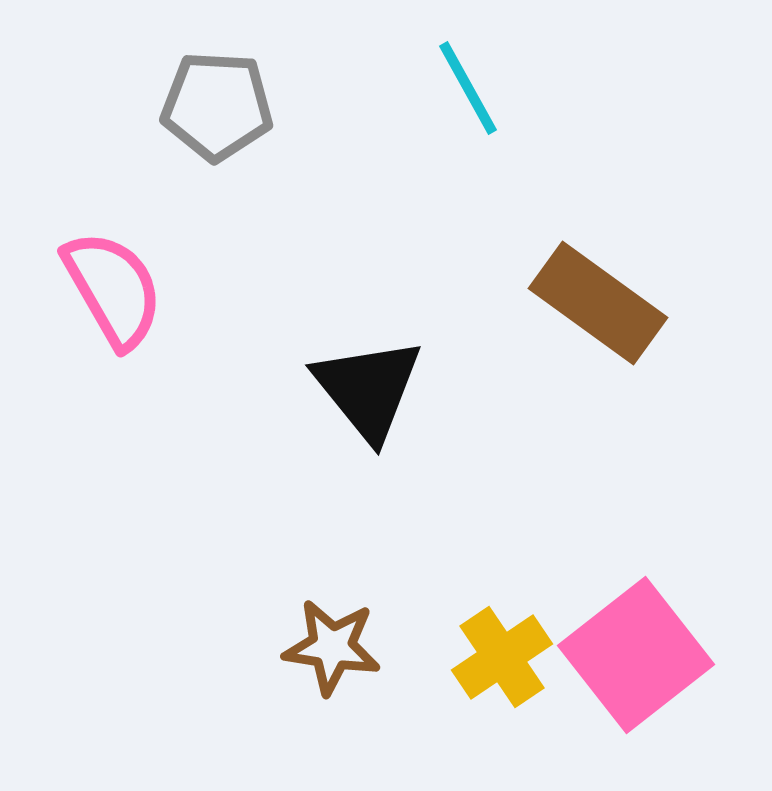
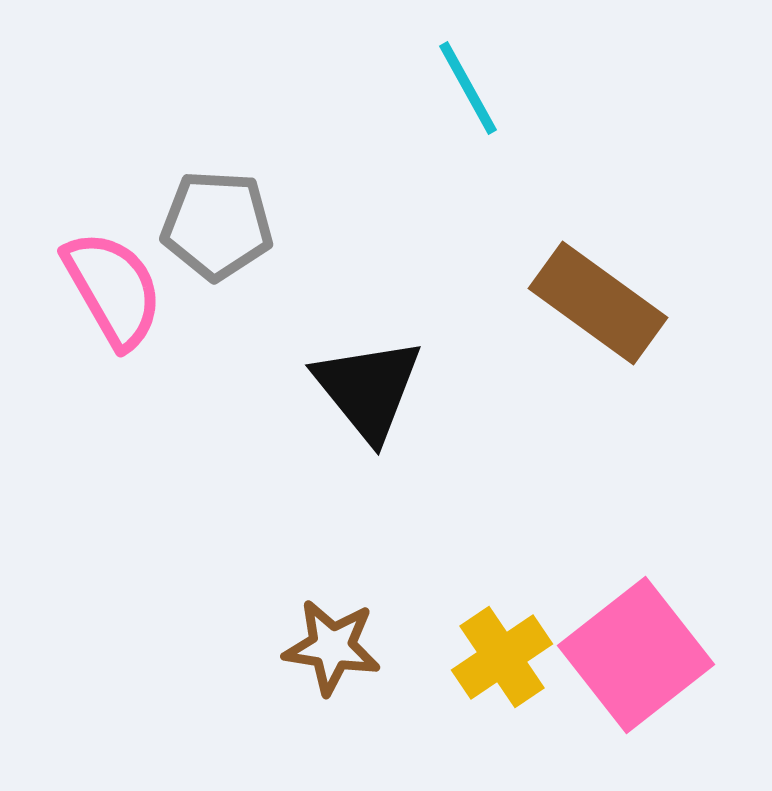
gray pentagon: moved 119 px down
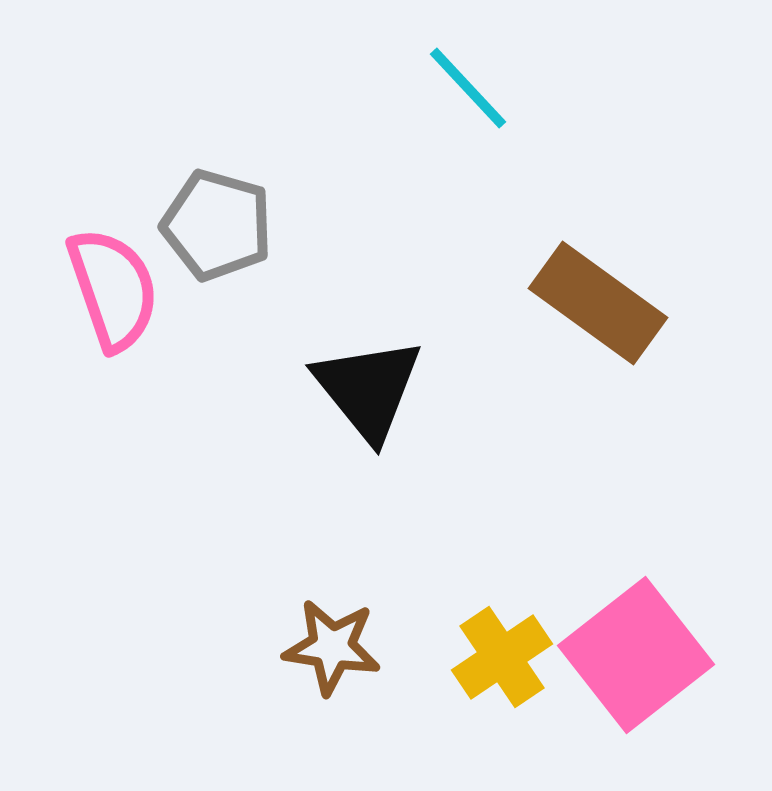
cyan line: rotated 14 degrees counterclockwise
gray pentagon: rotated 13 degrees clockwise
pink semicircle: rotated 11 degrees clockwise
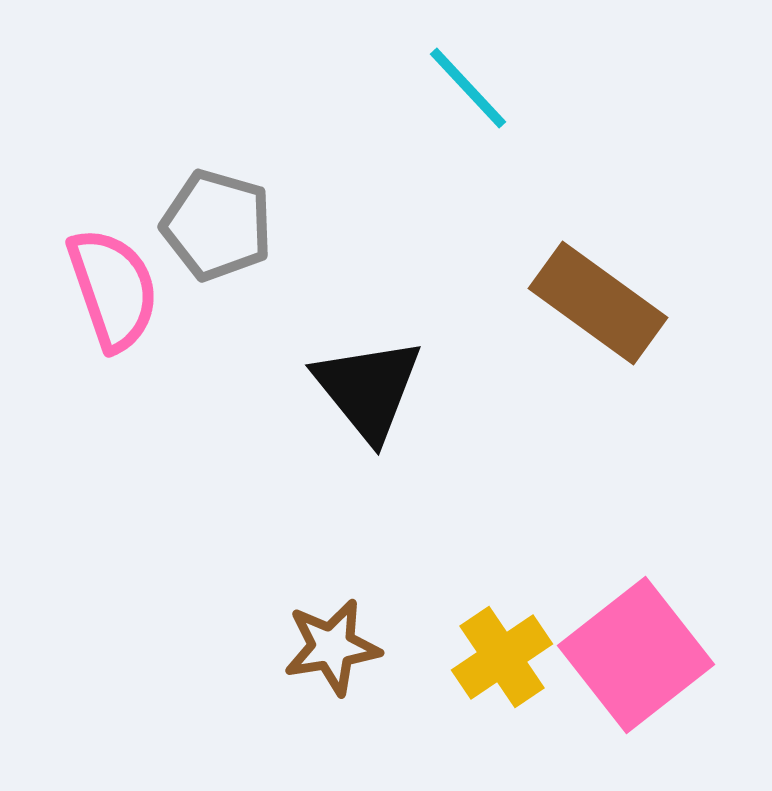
brown star: rotated 18 degrees counterclockwise
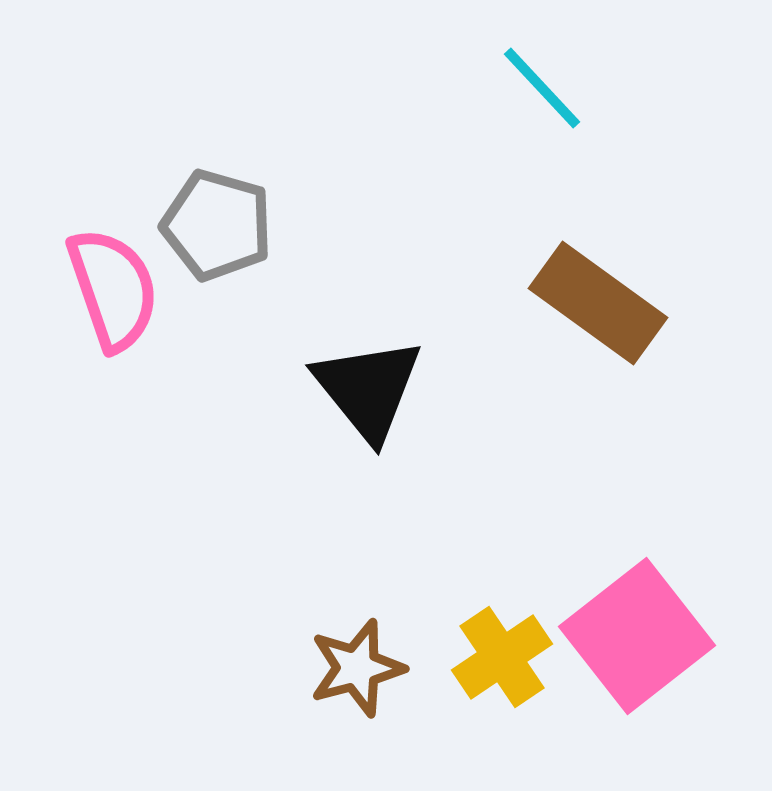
cyan line: moved 74 px right
brown star: moved 25 px right, 21 px down; rotated 6 degrees counterclockwise
pink square: moved 1 px right, 19 px up
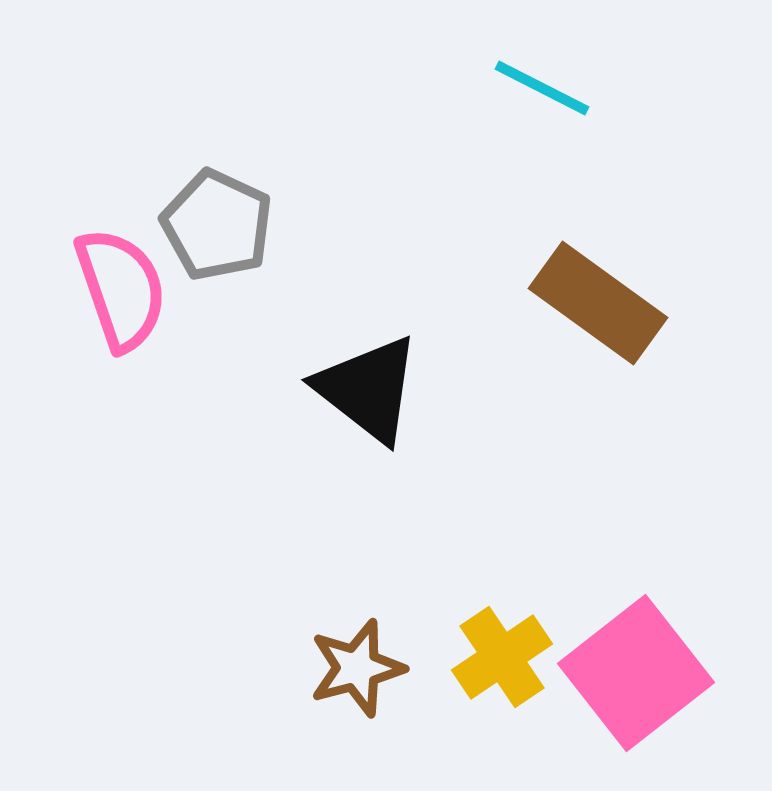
cyan line: rotated 20 degrees counterclockwise
gray pentagon: rotated 9 degrees clockwise
pink semicircle: moved 8 px right
black triangle: rotated 13 degrees counterclockwise
pink square: moved 1 px left, 37 px down
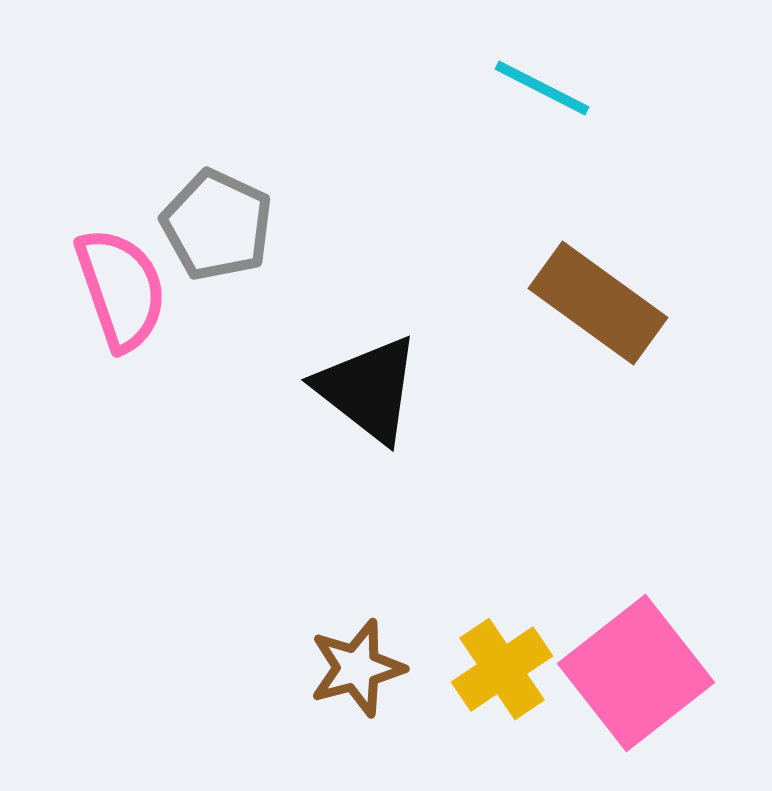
yellow cross: moved 12 px down
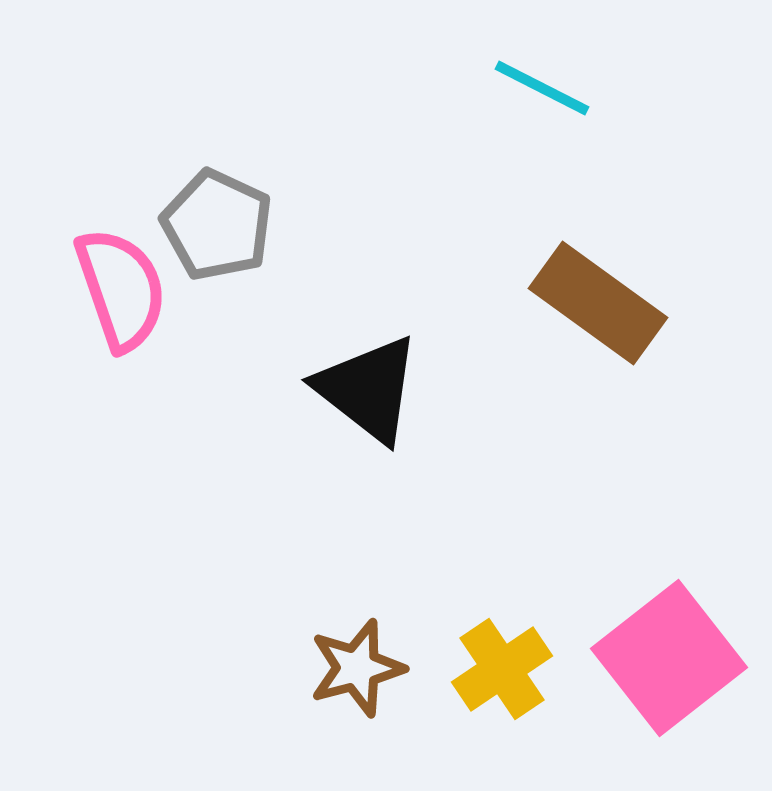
pink square: moved 33 px right, 15 px up
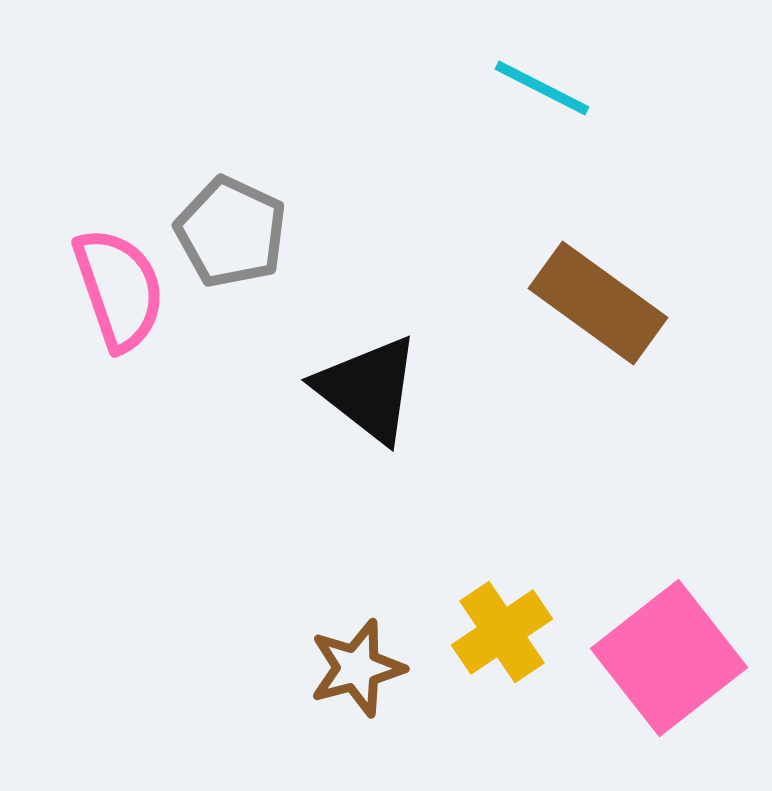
gray pentagon: moved 14 px right, 7 px down
pink semicircle: moved 2 px left
yellow cross: moved 37 px up
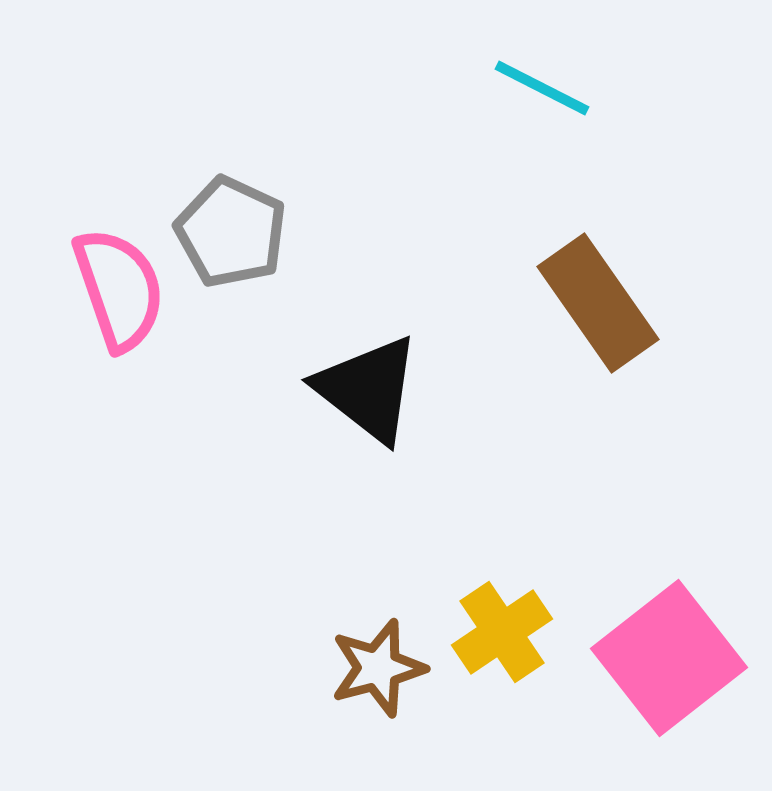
brown rectangle: rotated 19 degrees clockwise
brown star: moved 21 px right
